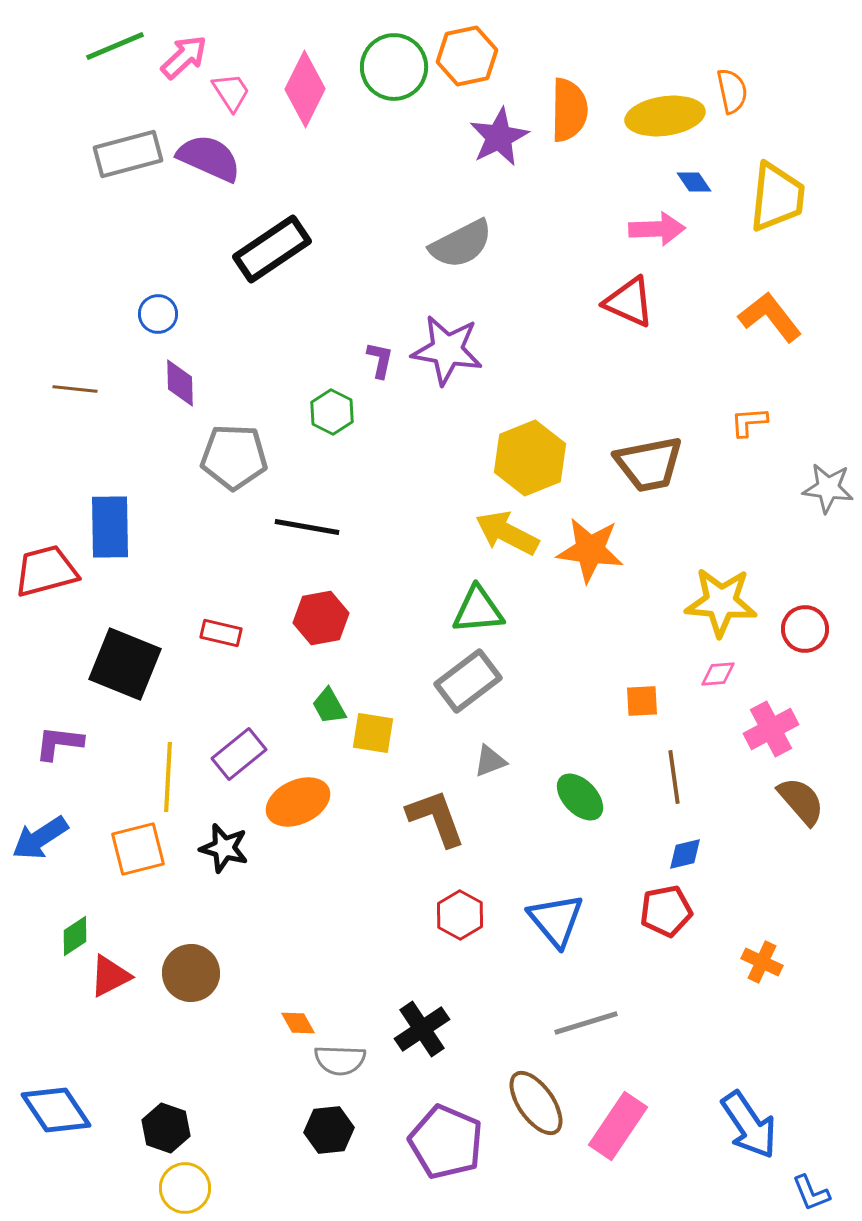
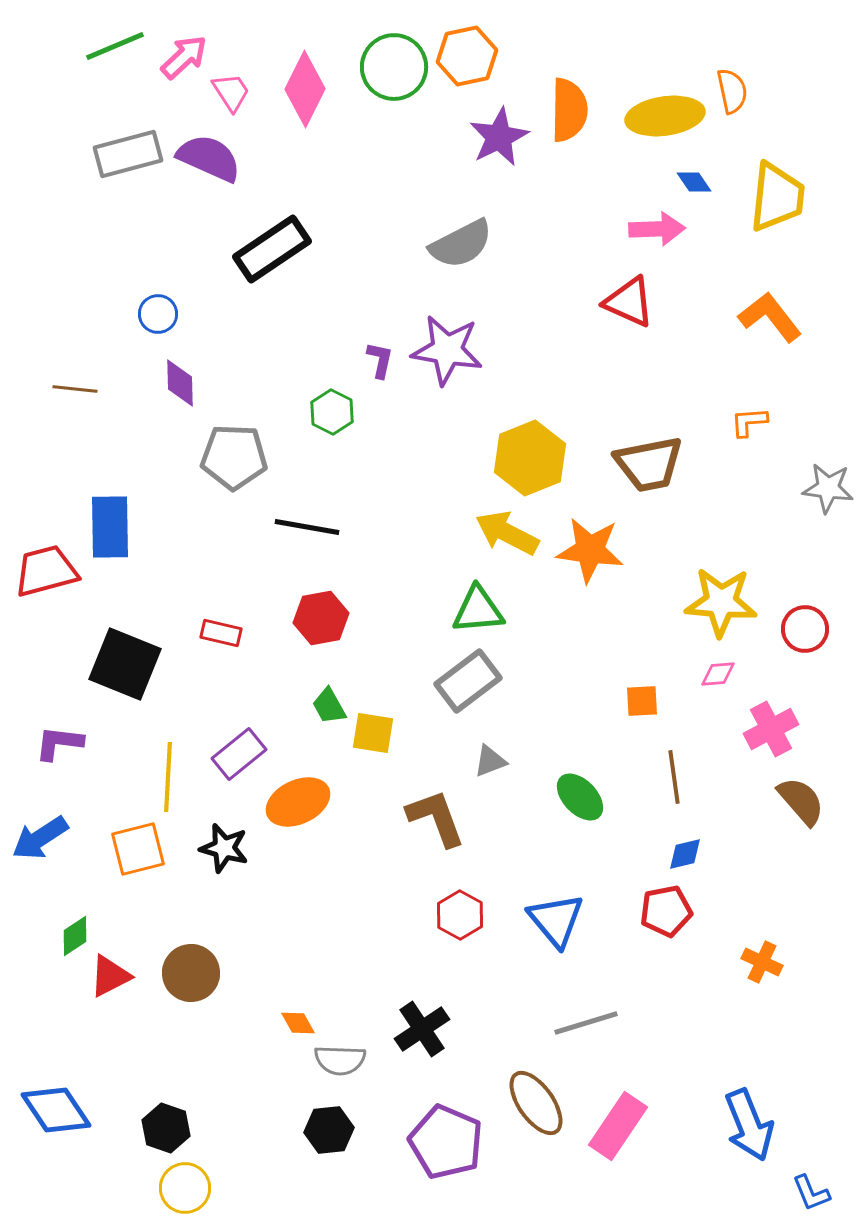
blue arrow at (749, 1125): rotated 12 degrees clockwise
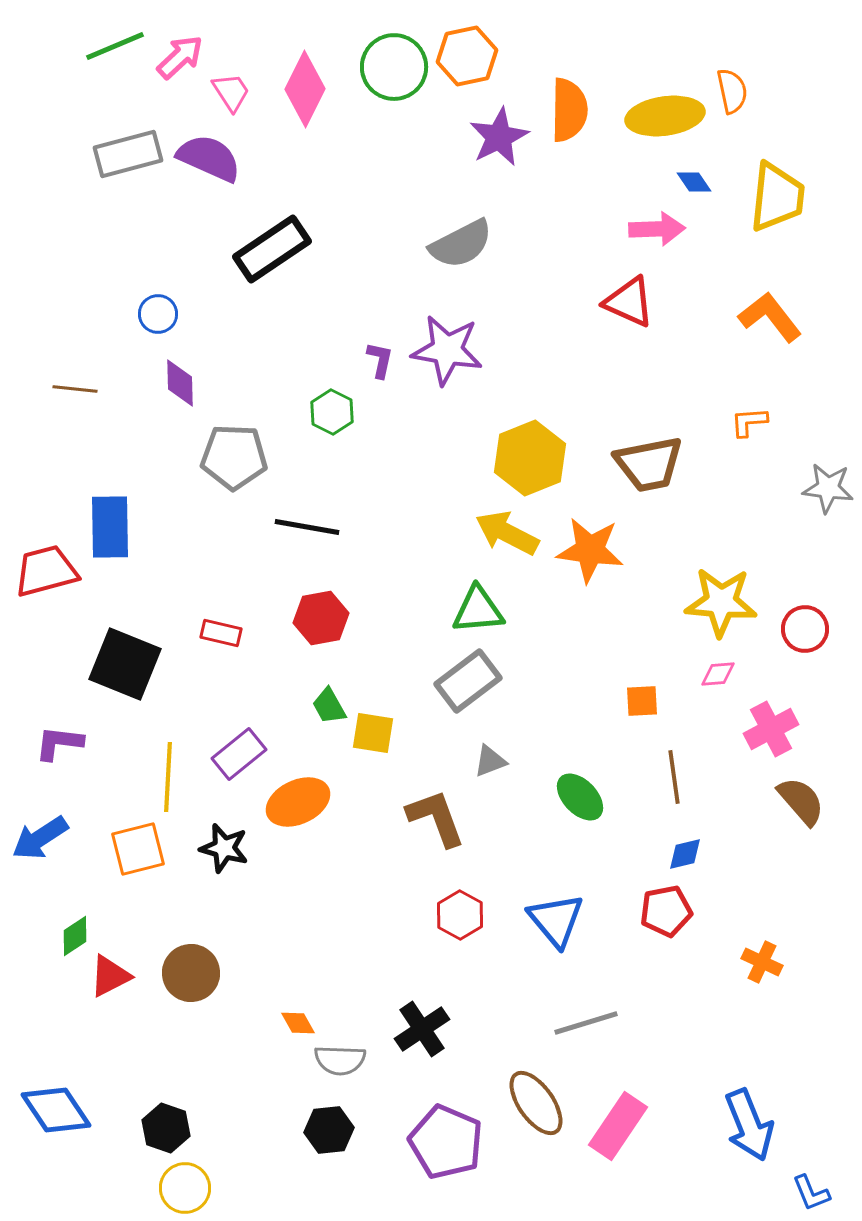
pink arrow at (184, 57): moved 4 px left
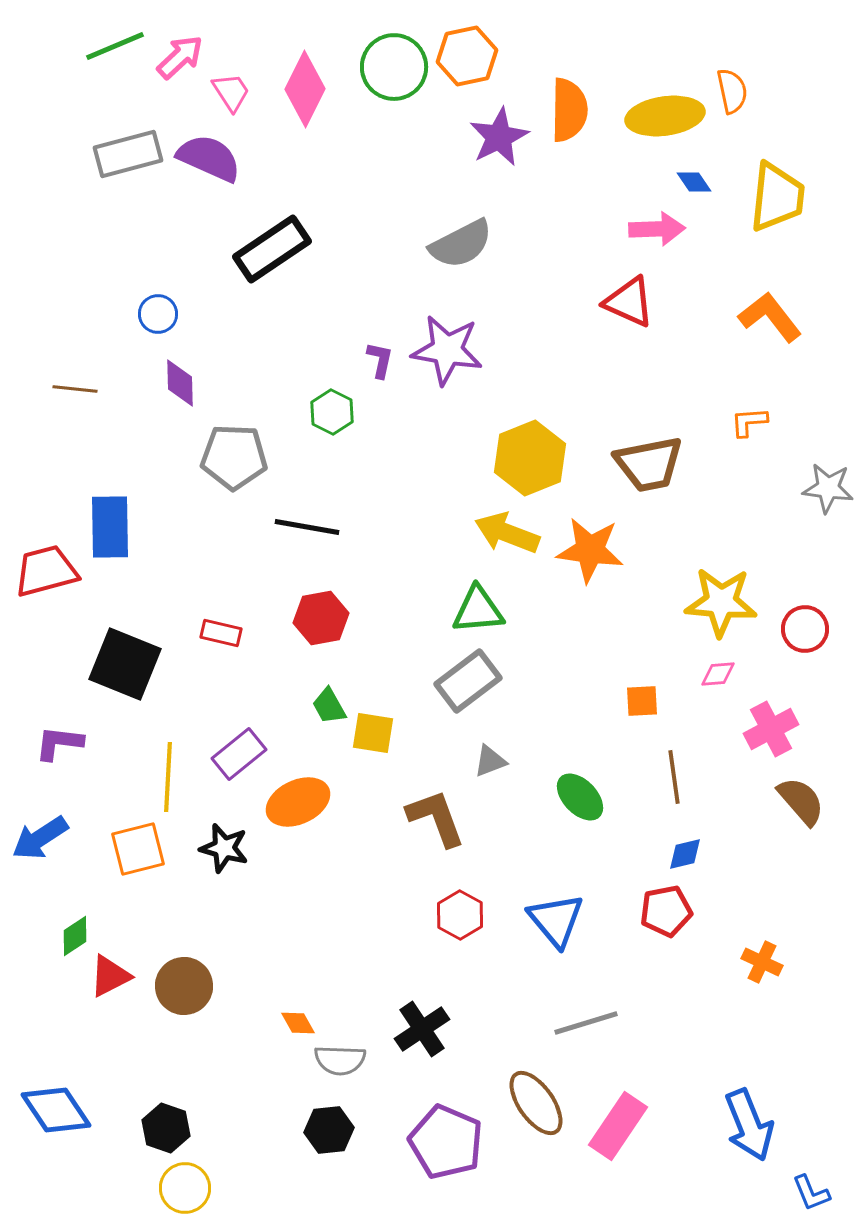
yellow arrow at (507, 533): rotated 6 degrees counterclockwise
brown circle at (191, 973): moved 7 px left, 13 px down
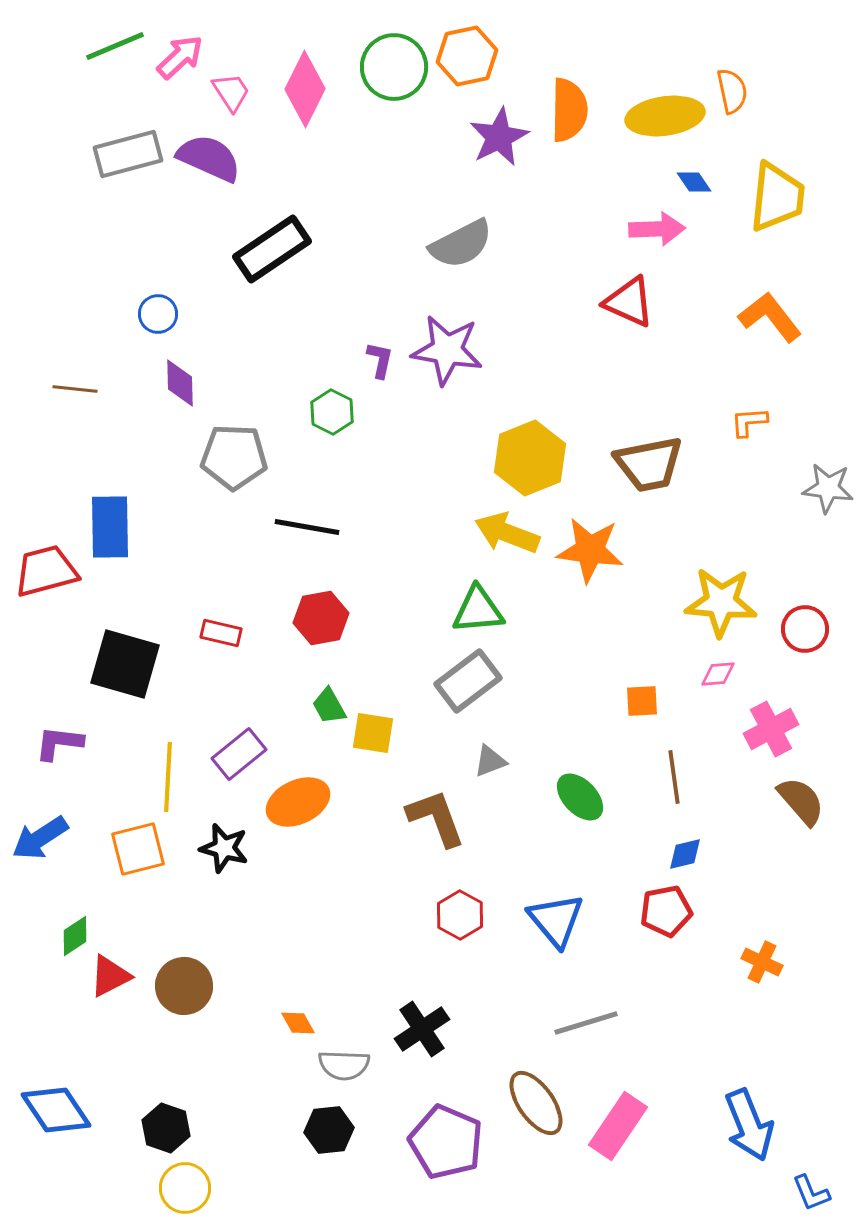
black square at (125, 664): rotated 6 degrees counterclockwise
gray semicircle at (340, 1060): moved 4 px right, 5 px down
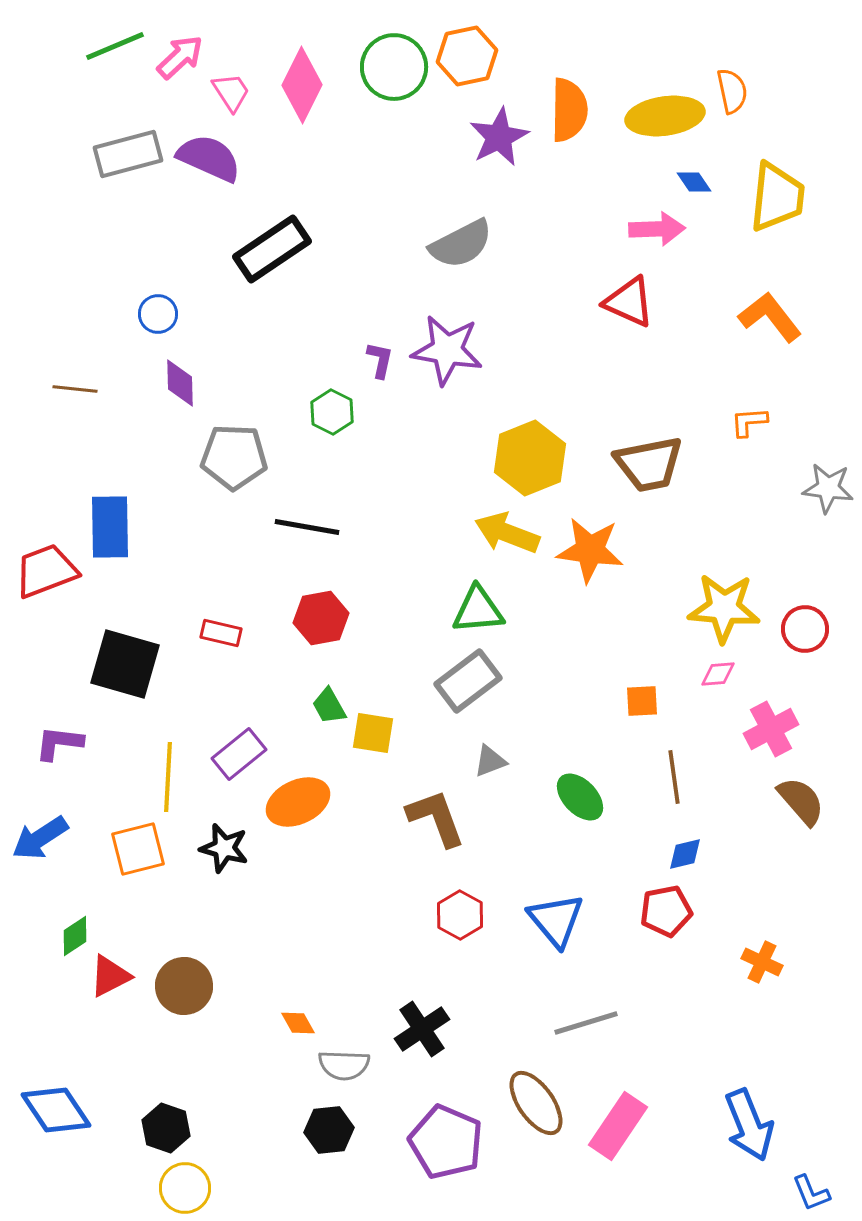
pink diamond at (305, 89): moved 3 px left, 4 px up
red trapezoid at (46, 571): rotated 6 degrees counterclockwise
yellow star at (721, 602): moved 3 px right, 6 px down
